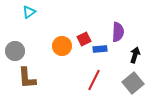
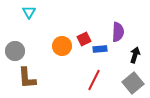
cyan triangle: rotated 24 degrees counterclockwise
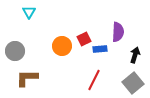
brown L-shape: rotated 95 degrees clockwise
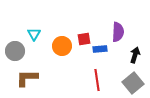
cyan triangle: moved 5 px right, 22 px down
red square: rotated 16 degrees clockwise
red line: moved 3 px right; rotated 35 degrees counterclockwise
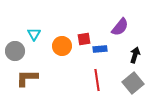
purple semicircle: moved 2 px right, 5 px up; rotated 36 degrees clockwise
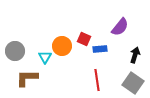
cyan triangle: moved 11 px right, 23 px down
red square: rotated 32 degrees clockwise
gray square: rotated 15 degrees counterclockwise
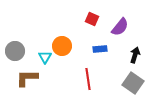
red square: moved 8 px right, 20 px up
red line: moved 9 px left, 1 px up
